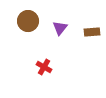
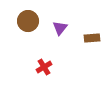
brown rectangle: moved 6 px down
red cross: rotated 28 degrees clockwise
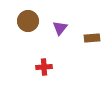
red cross: rotated 28 degrees clockwise
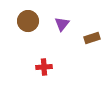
purple triangle: moved 2 px right, 4 px up
brown rectangle: rotated 14 degrees counterclockwise
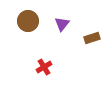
red cross: rotated 28 degrees counterclockwise
